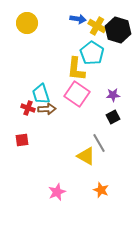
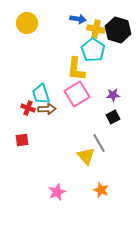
yellow cross: moved 1 px left, 3 px down; rotated 18 degrees counterclockwise
cyan pentagon: moved 1 px right, 3 px up
pink square: rotated 25 degrees clockwise
yellow triangle: rotated 18 degrees clockwise
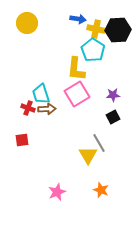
black hexagon: rotated 20 degrees counterclockwise
yellow triangle: moved 2 px right, 1 px up; rotated 12 degrees clockwise
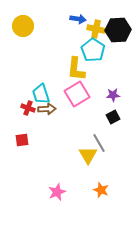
yellow circle: moved 4 px left, 3 px down
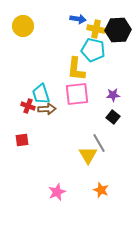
cyan pentagon: rotated 20 degrees counterclockwise
pink square: rotated 25 degrees clockwise
red cross: moved 2 px up
black square: rotated 24 degrees counterclockwise
